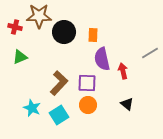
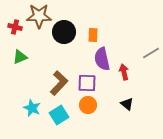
gray line: moved 1 px right
red arrow: moved 1 px right, 1 px down
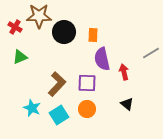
red cross: rotated 16 degrees clockwise
brown L-shape: moved 2 px left, 1 px down
orange circle: moved 1 px left, 4 px down
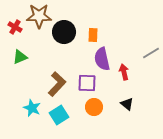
orange circle: moved 7 px right, 2 px up
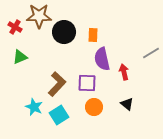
cyan star: moved 2 px right, 1 px up
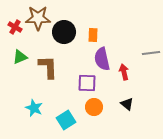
brown star: moved 1 px left, 2 px down
gray line: rotated 24 degrees clockwise
brown L-shape: moved 9 px left, 17 px up; rotated 45 degrees counterclockwise
cyan star: moved 1 px down
cyan square: moved 7 px right, 5 px down
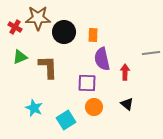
red arrow: moved 1 px right; rotated 14 degrees clockwise
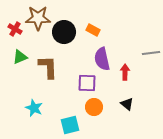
red cross: moved 2 px down
orange rectangle: moved 5 px up; rotated 64 degrees counterclockwise
cyan square: moved 4 px right, 5 px down; rotated 18 degrees clockwise
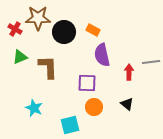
gray line: moved 9 px down
purple semicircle: moved 4 px up
red arrow: moved 4 px right
